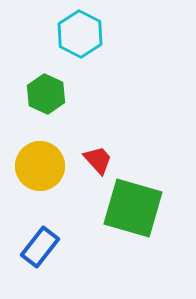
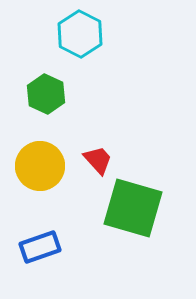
blue rectangle: rotated 33 degrees clockwise
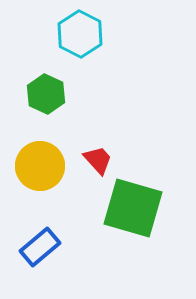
blue rectangle: rotated 21 degrees counterclockwise
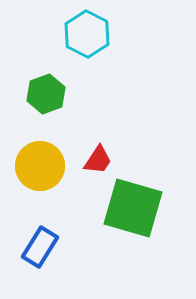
cyan hexagon: moved 7 px right
green hexagon: rotated 15 degrees clockwise
red trapezoid: rotated 76 degrees clockwise
blue rectangle: rotated 18 degrees counterclockwise
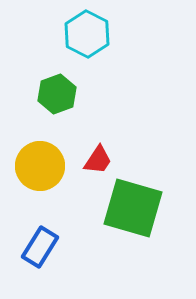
green hexagon: moved 11 px right
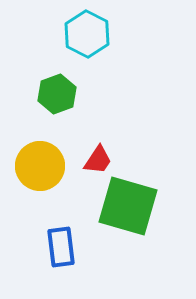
green square: moved 5 px left, 2 px up
blue rectangle: moved 21 px right; rotated 39 degrees counterclockwise
